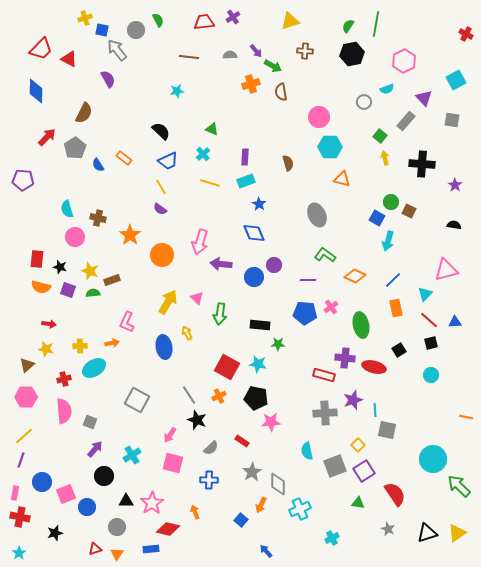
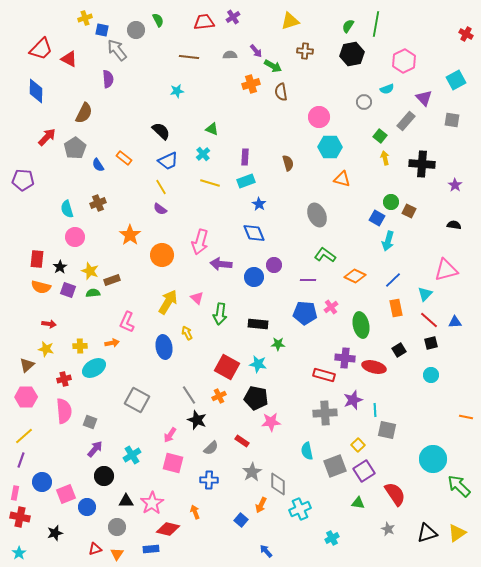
purple semicircle at (108, 79): rotated 24 degrees clockwise
brown cross at (98, 218): moved 15 px up; rotated 35 degrees counterclockwise
black star at (60, 267): rotated 24 degrees clockwise
black rectangle at (260, 325): moved 2 px left, 1 px up
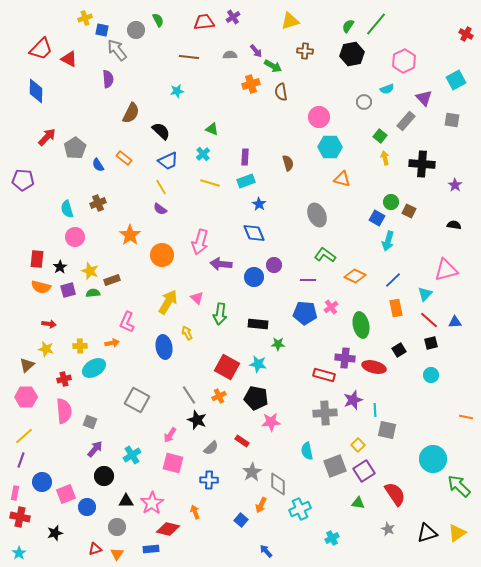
green line at (376, 24): rotated 30 degrees clockwise
brown semicircle at (84, 113): moved 47 px right
purple square at (68, 290): rotated 35 degrees counterclockwise
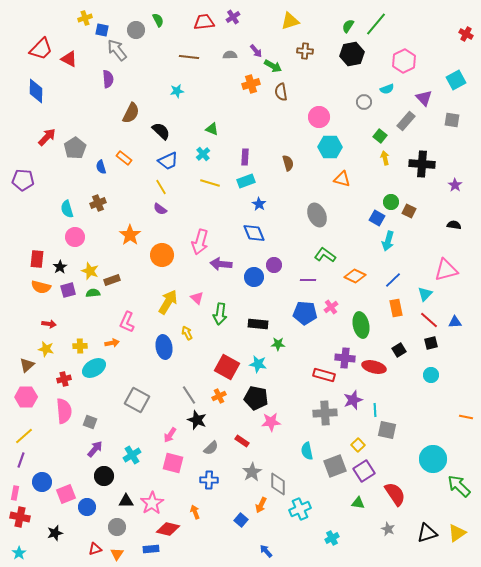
blue semicircle at (98, 165): moved 3 px right, 2 px down; rotated 16 degrees clockwise
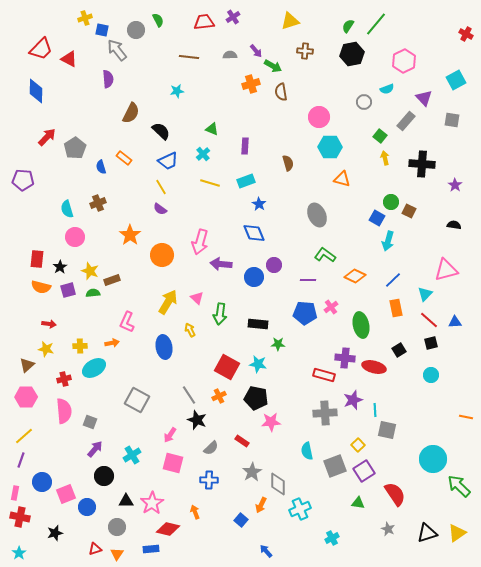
purple rectangle at (245, 157): moved 11 px up
yellow arrow at (187, 333): moved 3 px right, 3 px up
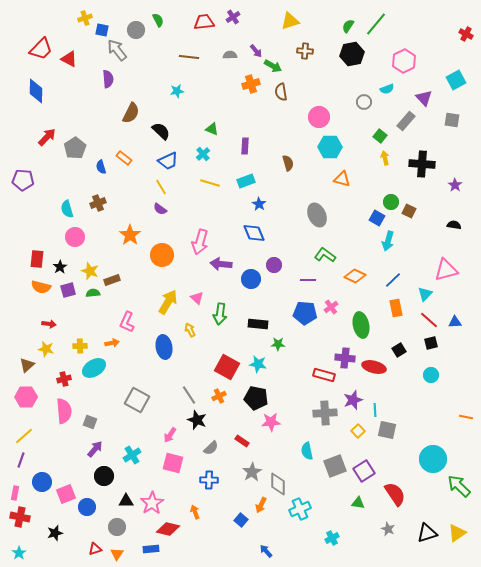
blue circle at (254, 277): moved 3 px left, 2 px down
yellow square at (358, 445): moved 14 px up
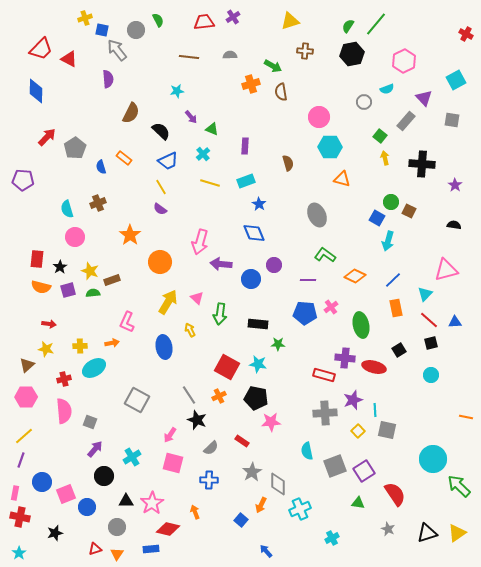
purple arrow at (256, 51): moved 65 px left, 66 px down
orange circle at (162, 255): moved 2 px left, 7 px down
cyan cross at (132, 455): moved 2 px down
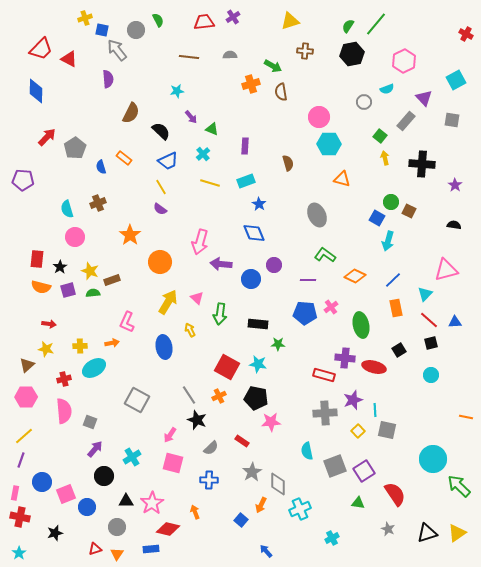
cyan hexagon at (330, 147): moved 1 px left, 3 px up
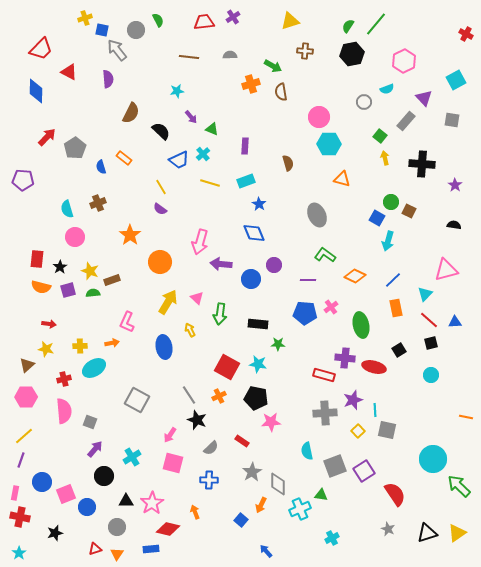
red triangle at (69, 59): moved 13 px down
blue trapezoid at (168, 161): moved 11 px right, 1 px up
green triangle at (358, 503): moved 37 px left, 8 px up
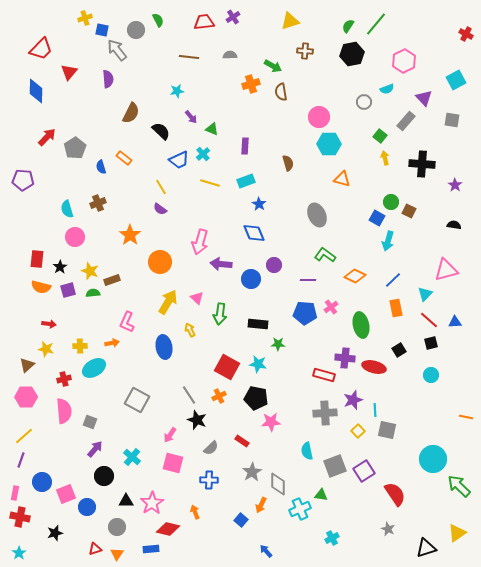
red triangle at (69, 72): rotated 42 degrees clockwise
cyan cross at (132, 457): rotated 18 degrees counterclockwise
black triangle at (427, 533): moved 1 px left, 15 px down
